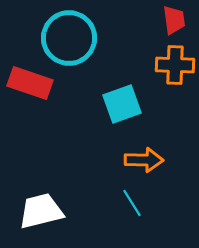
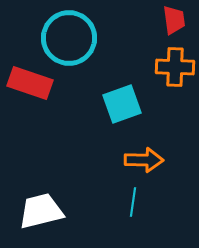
orange cross: moved 2 px down
cyan line: moved 1 px right, 1 px up; rotated 40 degrees clockwise
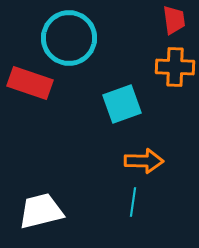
orange arrow: moved 1 px down
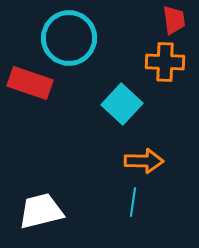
orange cross: moved 10 px left, 5 px up
cyan square: rotated 27 degrees counterclockwise
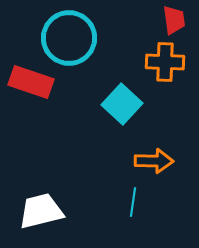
red rectangle: moved 1 px right, 1 px up
orange arrow: moved 10 px right
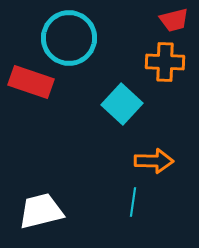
red trapezoid: rotated 84 degrees clockwise
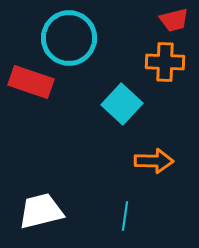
cyan line: moved 8 px left, 14 px down
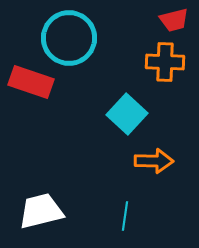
cyan square: moved 5 px right, 10 px down
